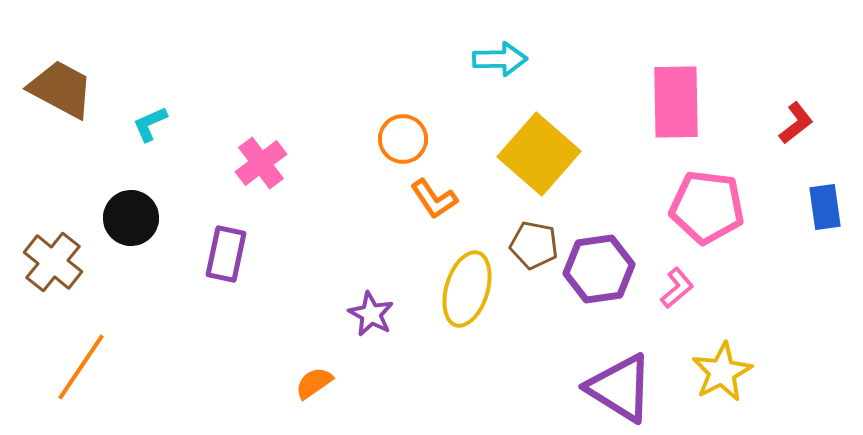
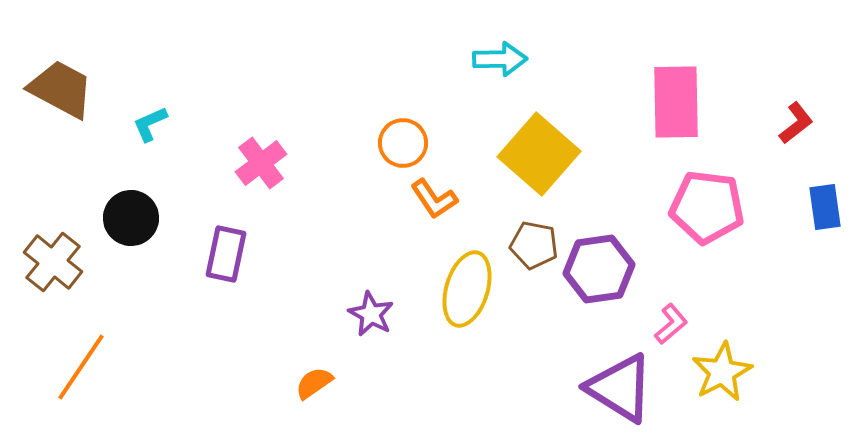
orange circle: moved 4 px down
pink L-shape: moved 6 px left, 36 px down
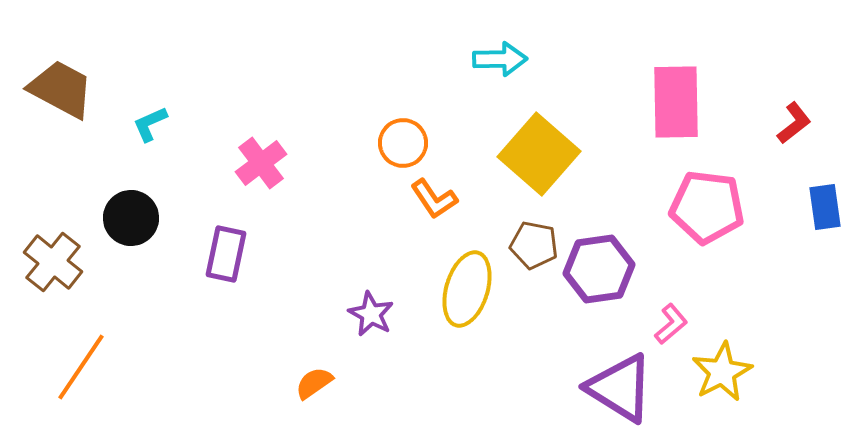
red L-shape: moved 2 px left
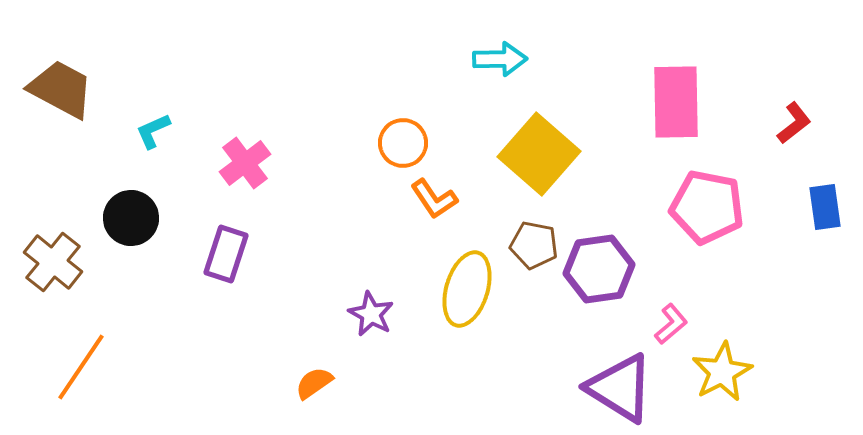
cyan L-shape: moved 3 px right, 7 px down
pink cross: moved 16 px left
pink pentagon: rotated 4 degrees clockwise
purple rectangle: rotated 6 degrees clockwise
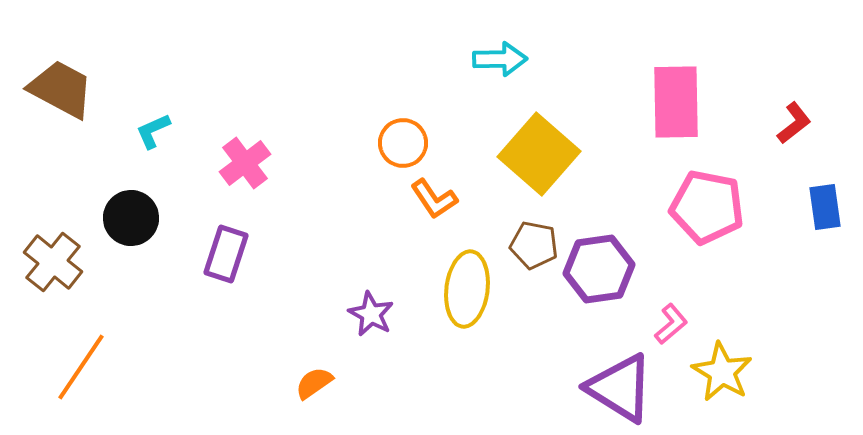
yellow ellipse: rotated 10 degrees counterclockwise
yellow star: rotated 14 degrees counterclockwise
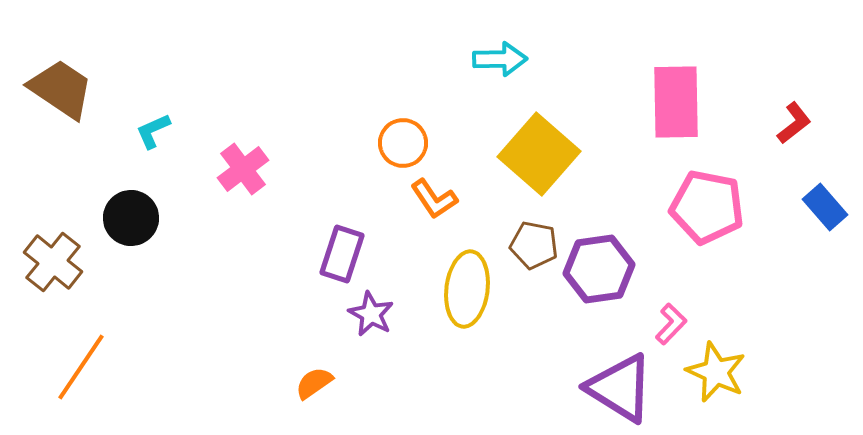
brown trapezoid: rotated 6 degrees clockwise
pink cross: moved 2 px left, 6 px down
blue rectangle: rotated 33 degrees counterclockwise
purple rectangle: moved 116 px right
pink L-shape: rotated 6 degrees counterclockwise
yellow star: moved 6 px left; rotated 6 degrees counterclockwise
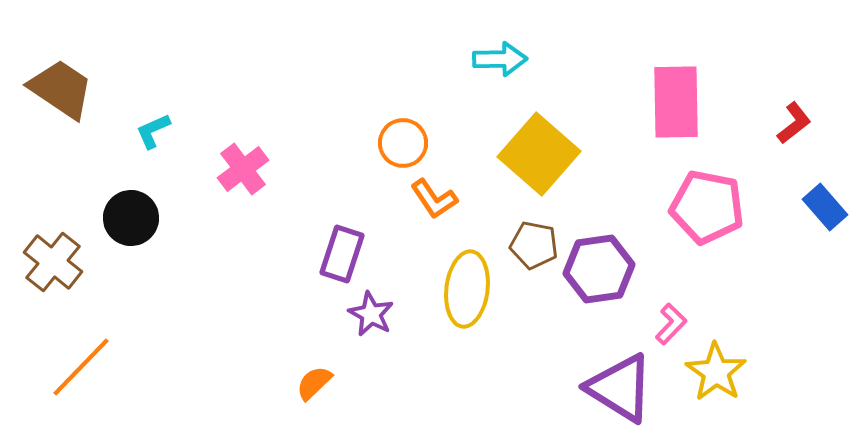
orange line: rotated 10 degrees clockwise
yellow star: rotated 10 degrees clockwise
orange semicircle: rotated 9 degrees counterclockwise
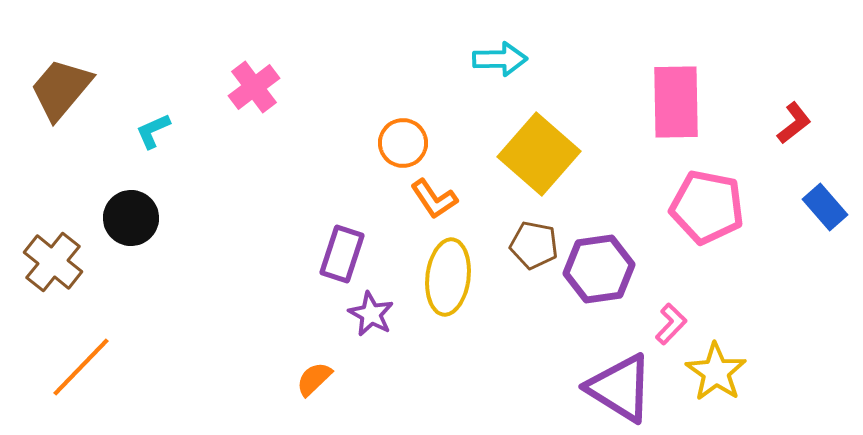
brown trapezoid: rotated 84 degrees counterclockwise
pink cross: moved 11 px right, 82 px up
yellow ellipse: moved 19 px left, 12 px up
orange semicircle: moved 4 px up
